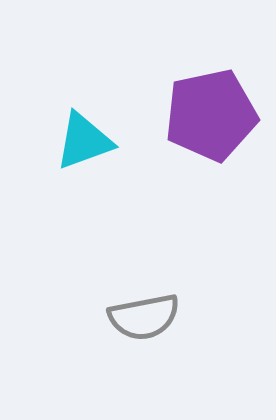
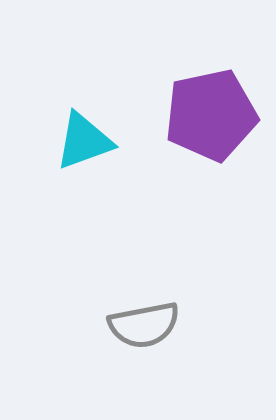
gray semicircle: moved 8 px down
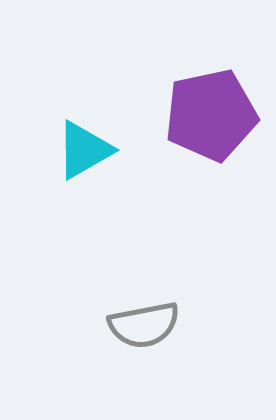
cyan triangle: moved 9 px down; rotated 10 degrees counterclockwise
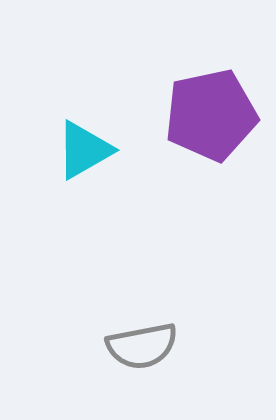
gray semicircle: moved 2 px left, 21 px down
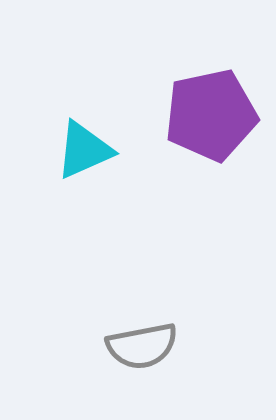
cyan triangle: rotated 6 degrees clockwise
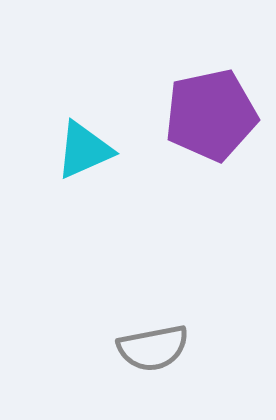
gray semicircle: moved 11 px right, 2 px down
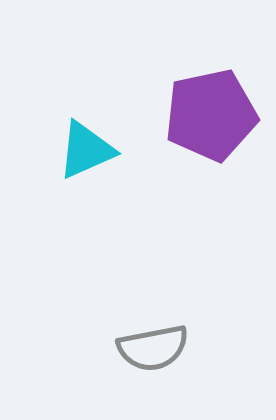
cyan triangle: moved 2 px right
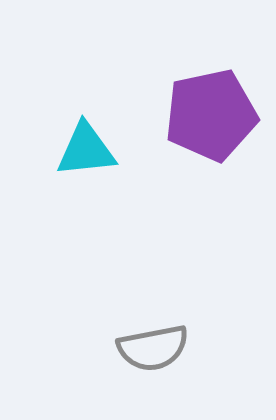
cyan triangle: rotated 18 degrees clockwise
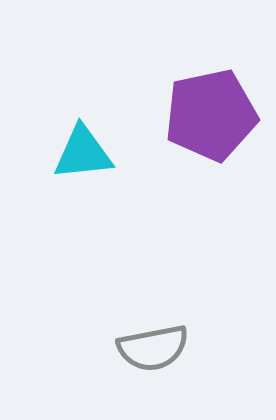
cyan triangle: moved 3 px left, 3 px down
